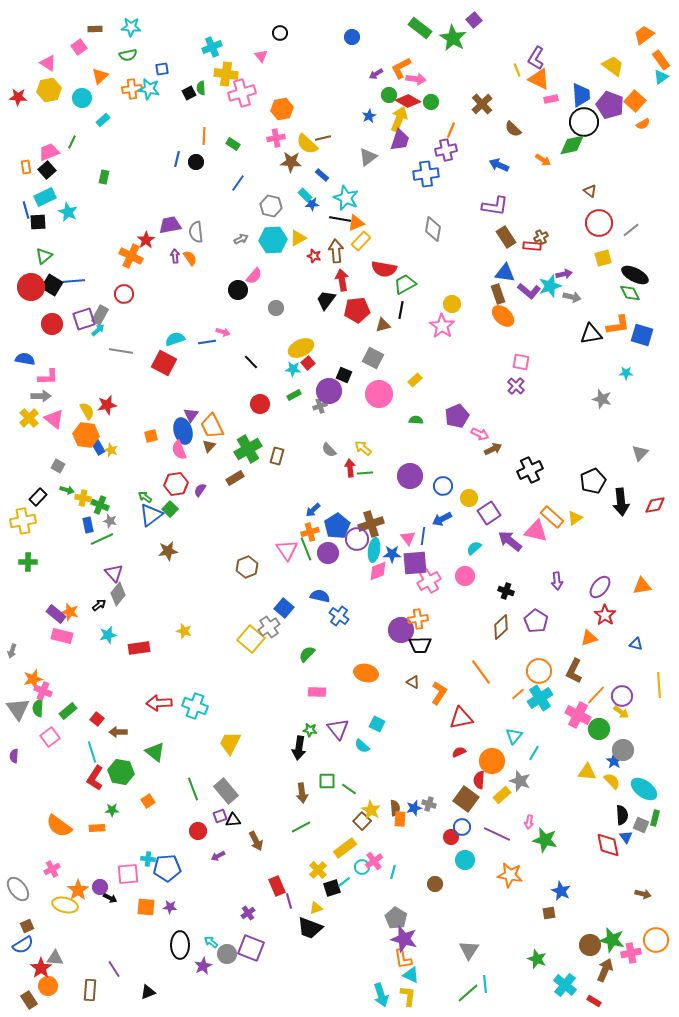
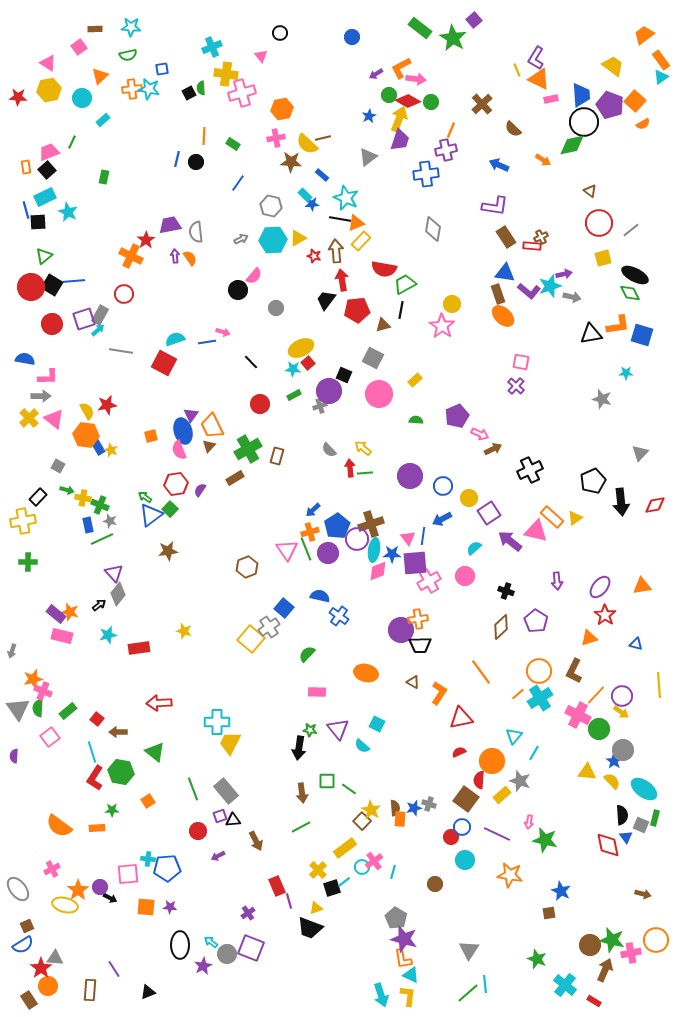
cyan cross at (195, 706): moved 22 px right, 16 px down; rotated 20 degrees counterclockwise
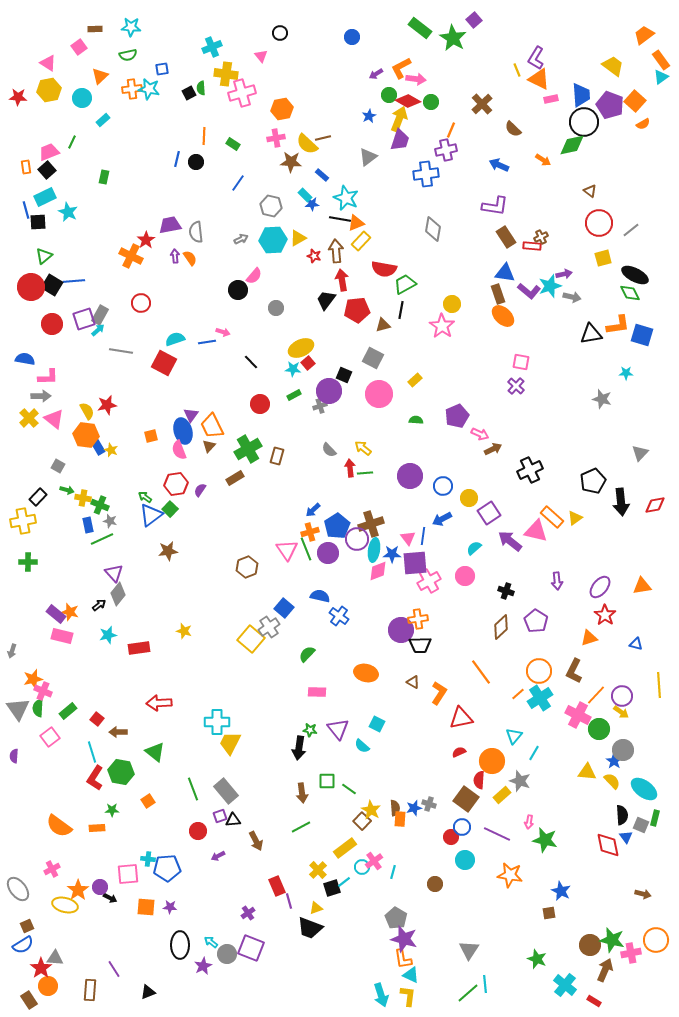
red circle at (124, 294): moved 17 px right, 9 px down
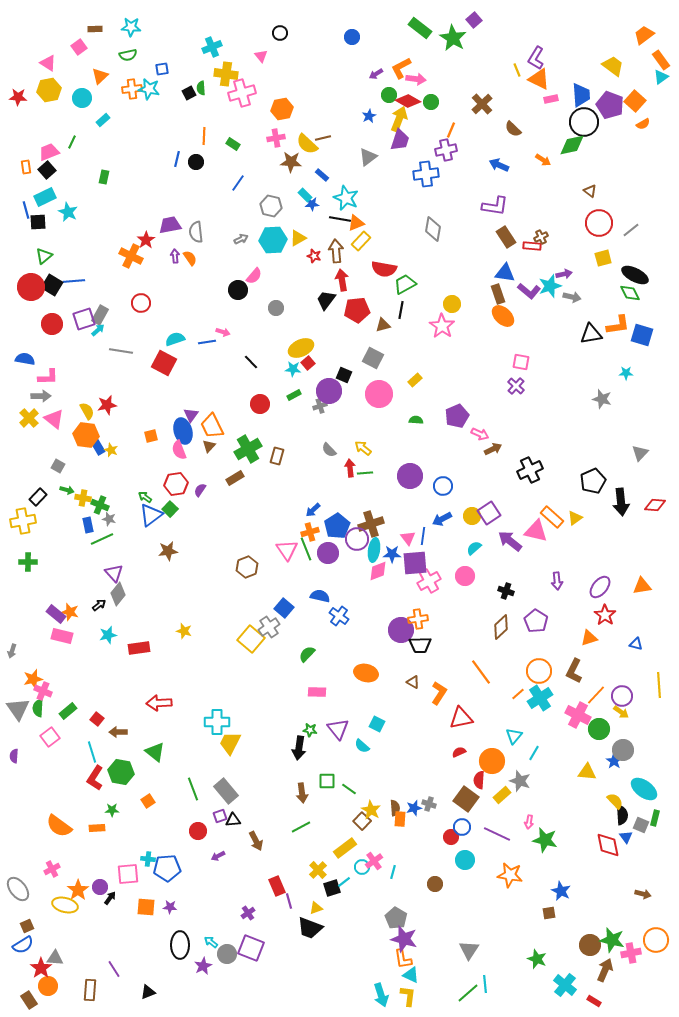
yellow circle at (469, 498): moved 3 px right, 18 px down
red diamond at (655, 505): rotated 15 degrees clockwise
gray star at (110, 521): moved 1 px left, 2 px up
yellow semicircle at (612, 781): moved 3 px right, 20 px down
black arrow at (110, 898): rotated 80 degrees counterclockwise
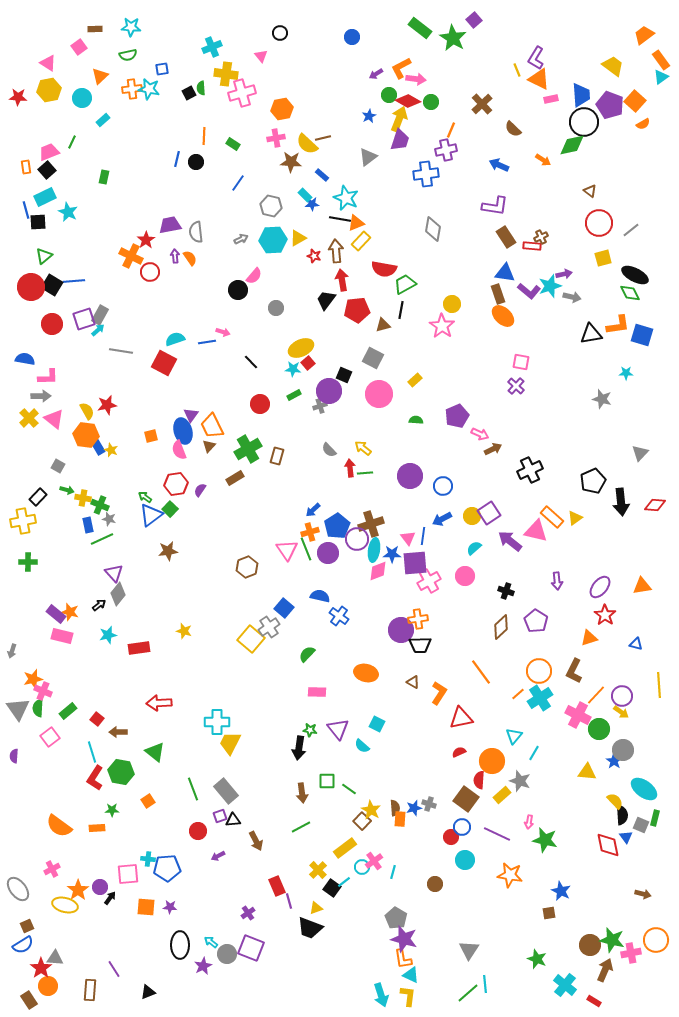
red circle at (141, 303): moved 9 px right, 31 px up
black square at (332, 888): rotated 36 degrees counterclockwise
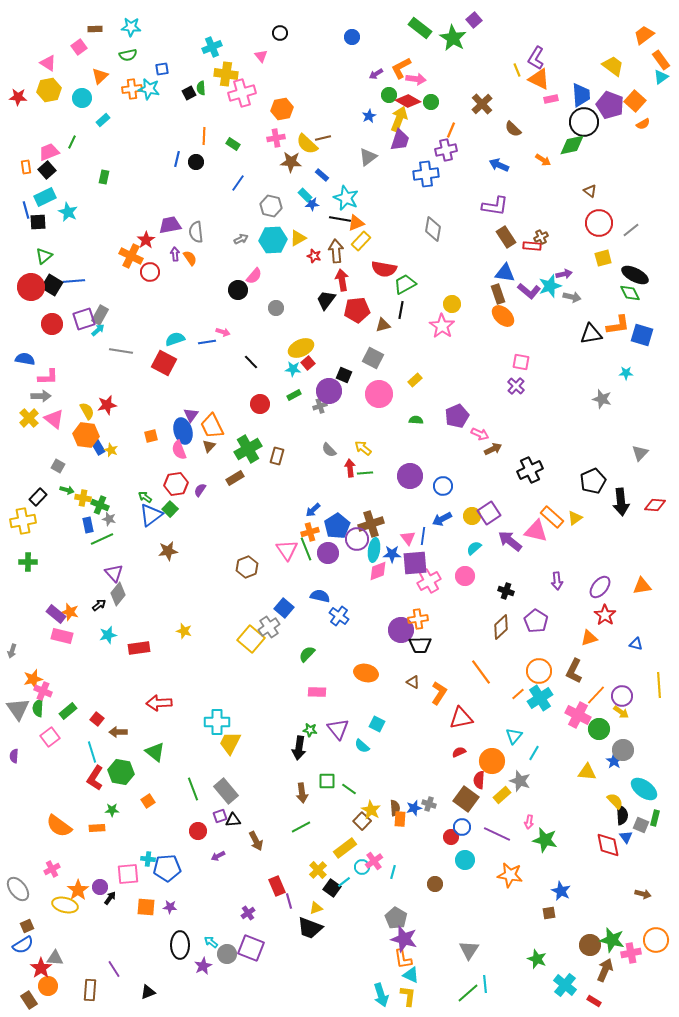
purple arrow at (175, 256): moved 2 px up
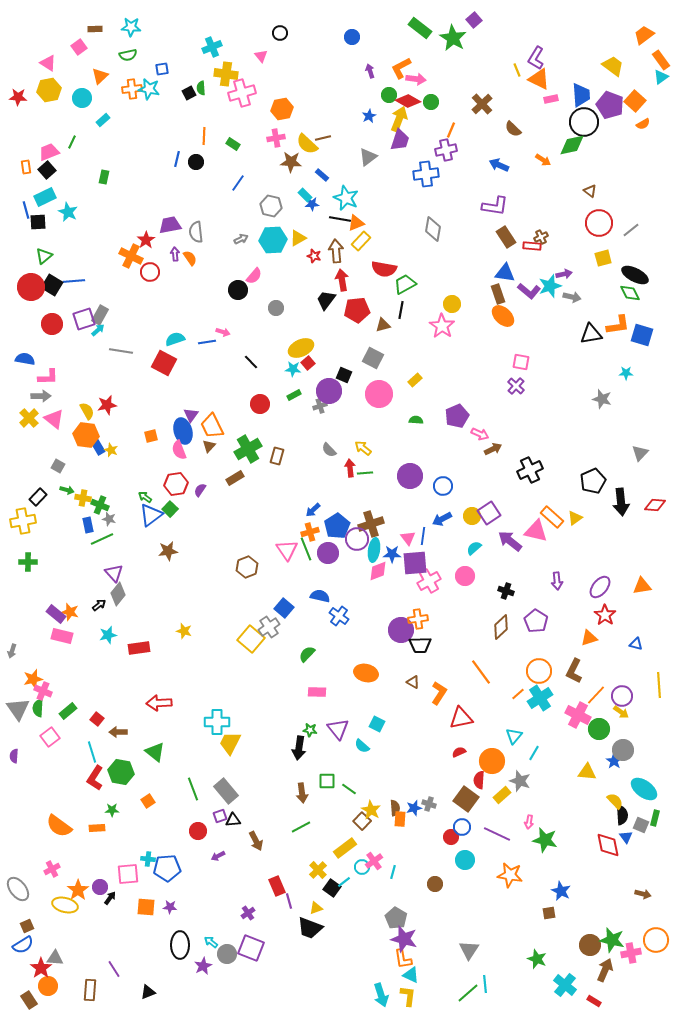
purple arrow at (376, 74): moved 6 px left, 3 px up; rotated 104 degrees clockwise
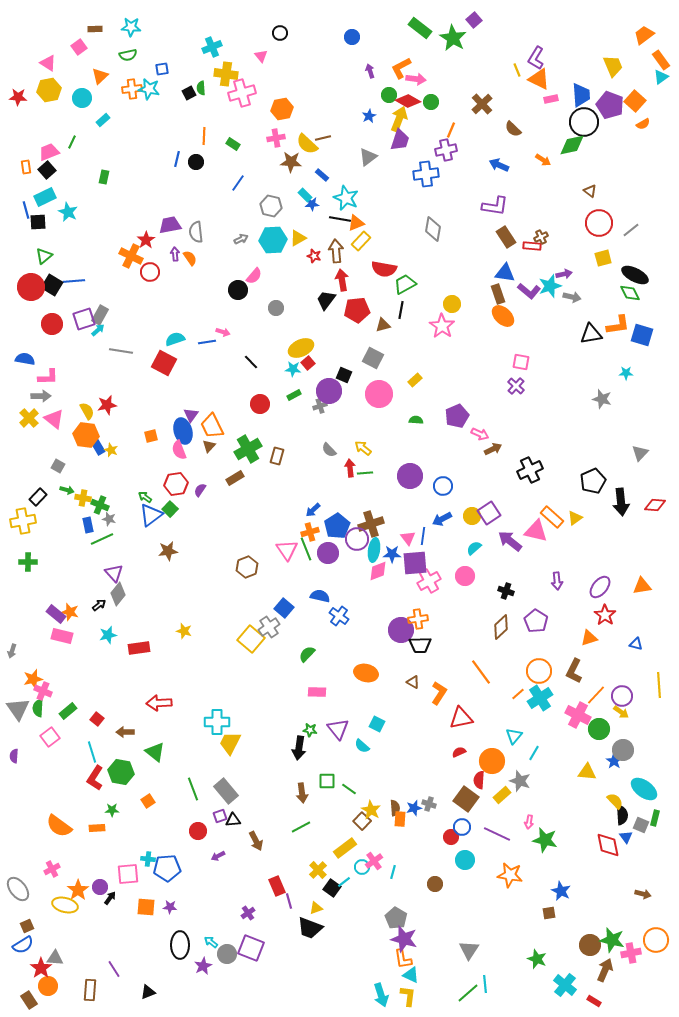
yellow trapezoid at (613, 66): rotated 30 degrees clockwise
brown arrow at (118, 732): moved 7 px right
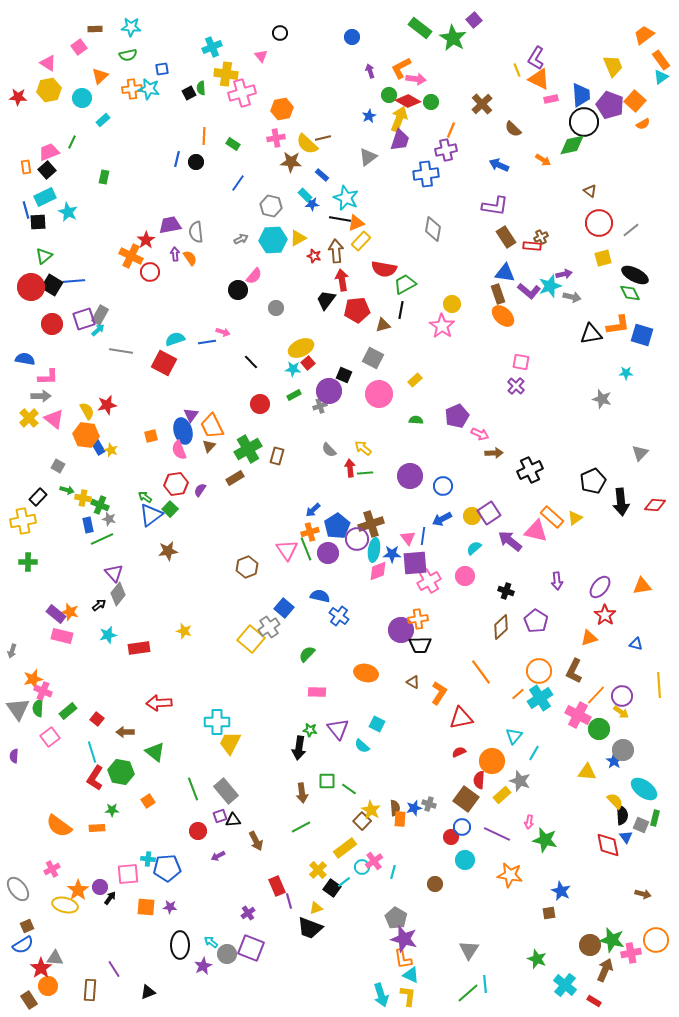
brown arrow at (493, 449): moved 1 px right, 4 px down; rotated 24 degrees clockwise
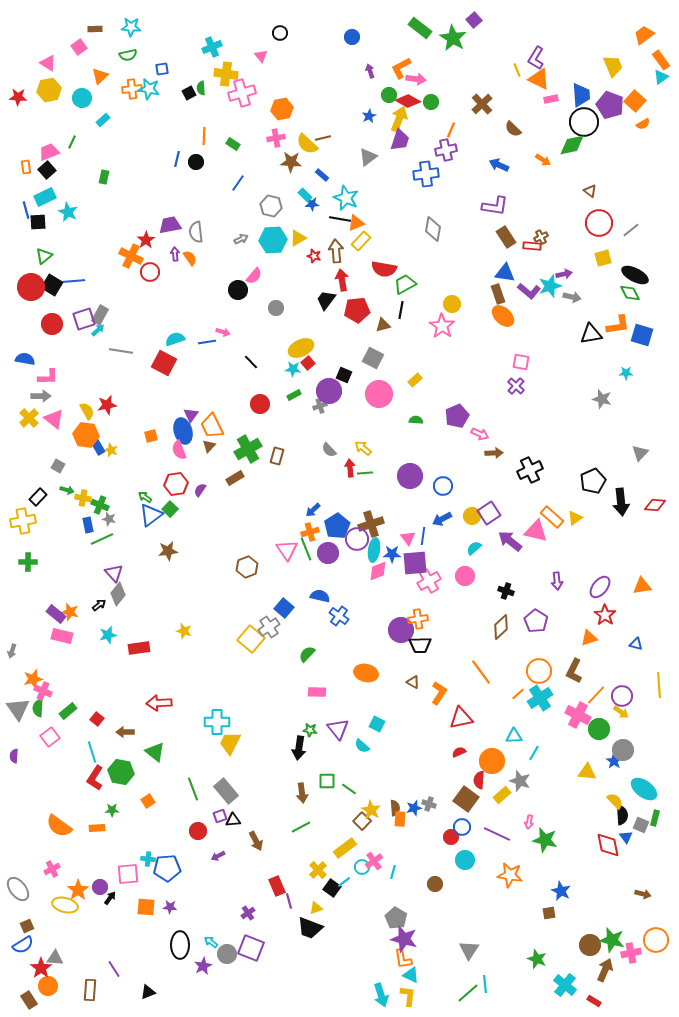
cyan triangle at (514, 736): rotated 48 degrees clockwise
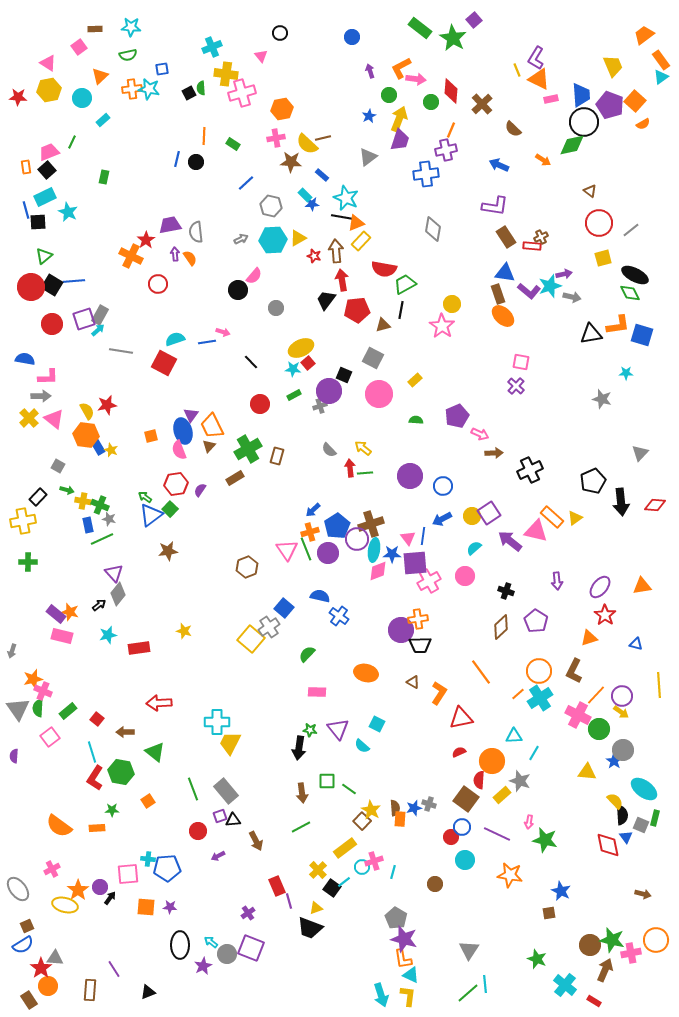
red diamond at (408, 101): moved 43 px right, 10 px up; rotated 65 degrees clockwise
blue line at (238, 183): moved 8 px right; rotated 12 degrees clockwise
black line at (340, 219): moved 2 px right, 2 px up
red circle at (150, 272): moved 8 px right, 12 px down
yellow cross at (83, 498): moved 3 px down
pink cross at (374, 861): rotated 18 degrees clockwise
